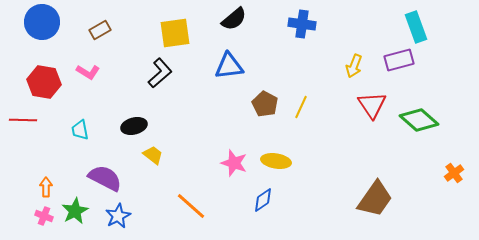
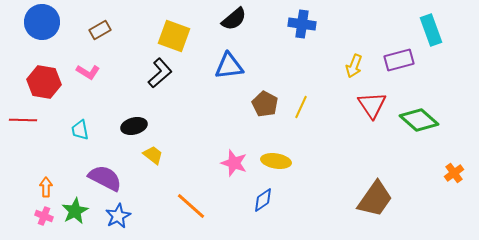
cyan rectangle: moved 15 px right, 3 px down
yellow square: moved 1 px left, 3 px down; rotated 28 degrees clockwise
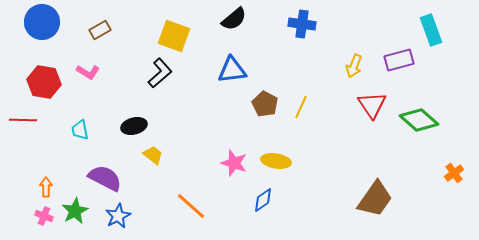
blue triangle: moved 3 px right, 4 px down
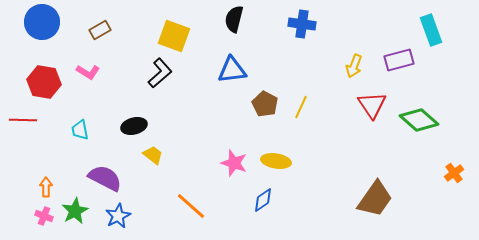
black semicircle: rotated 144 degrees clockwise
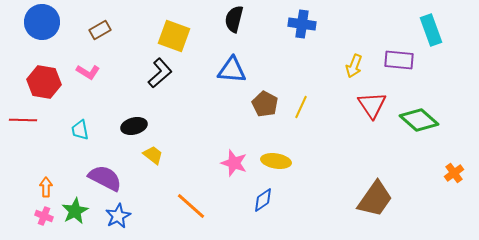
purple rectangle: rotated 20 degrees clockwise
blue triangle: rotated 12 degrees clockwise
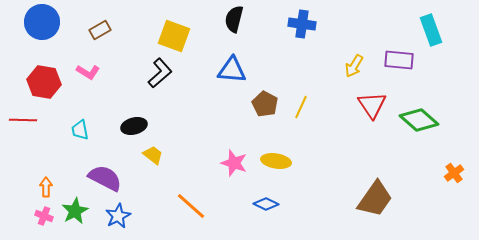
yellow arrow: rotated 10 degrees clockwise
blue diamond: moved 3 px right, 4 px down; rotated 60 degrees clockwise
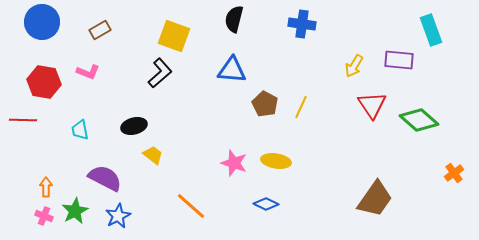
pink L-shape: rotated 10 degrees counterclockwise
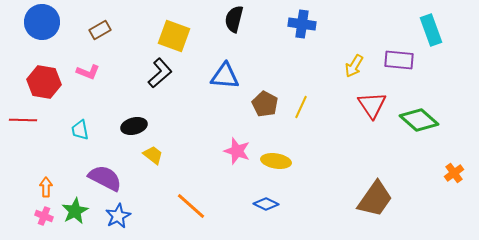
blue triangle: moved 7 px left, 6 px down
pink star: moved 3 px right, 12 px up
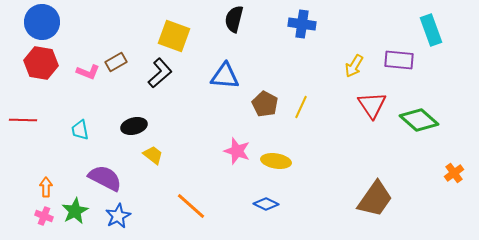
brown rectangle: moved 16 px right, 32 px down
red hexagon: moved 3 px left, 19 px up
